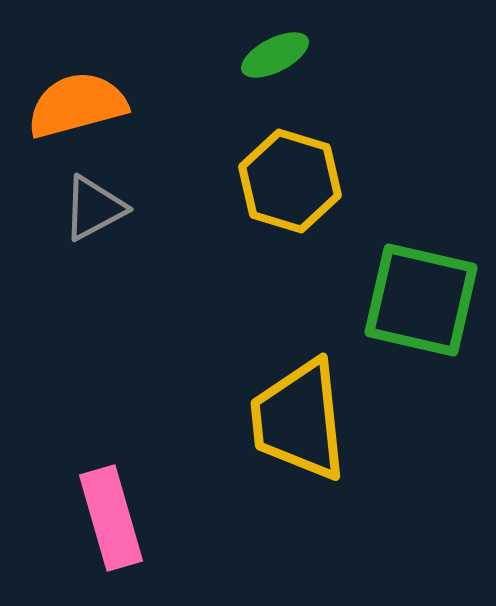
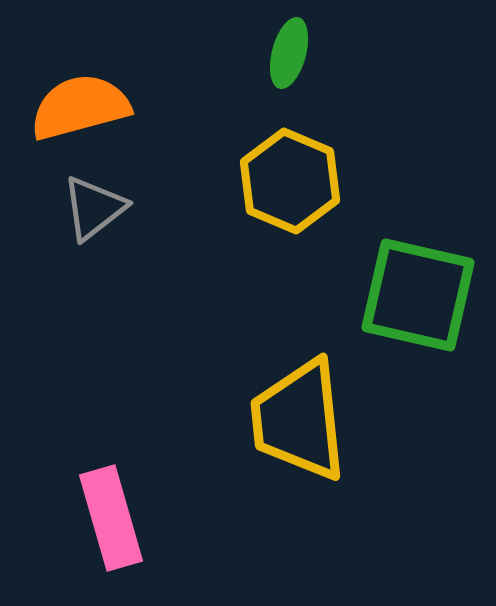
green ellipse: moved 14 px right, 2 px up; rotated 48 degrees counterclockwise
orange semicircle: moved 3 px right, 2 px down
yellow hexagon: rotated 6 degrees clockwise
gray triangle: rotated 10 degrees counterclockwise
green square: moved 3 px left, 5 px up
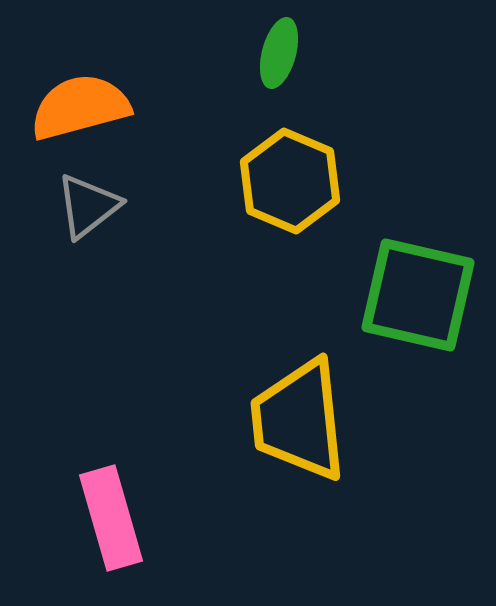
green ellipse: moved 10 px left
gray triangle: moved 6 px left, 2 px up
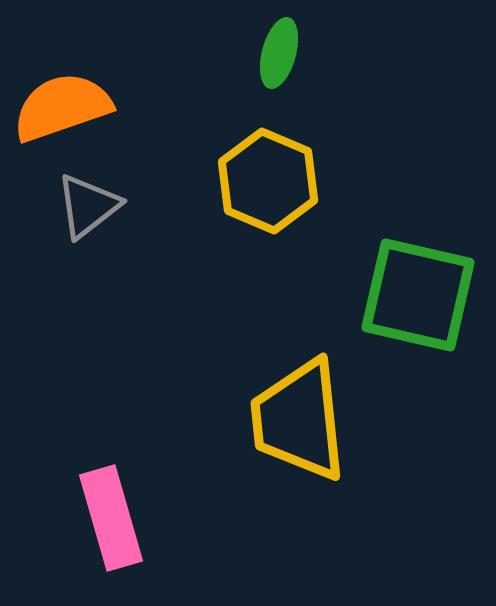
orange semicircle: moved 18 px left; rotated 4 degrees counterclockwise
yellow hexagon: moved 22 px left
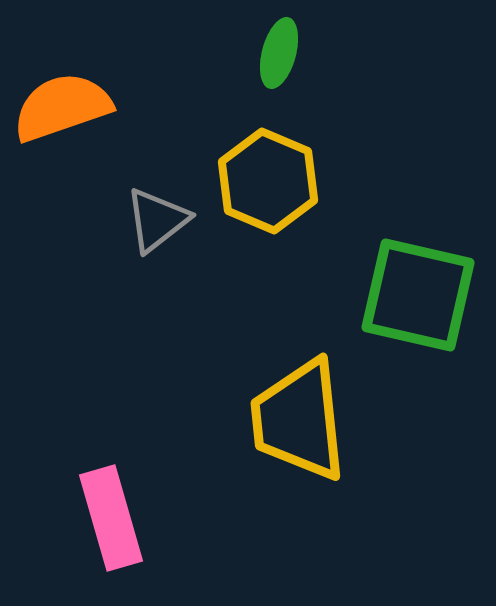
gray triangle: moved 69 px right, 14 px down
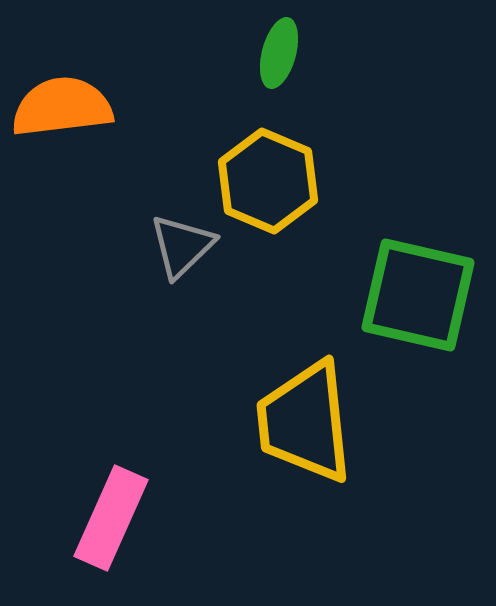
orange semicircle: rotated 12 degrees clockwise
gray triangle: moved 25 px right, 26 px down; rotated 6 degrees counterclockwise
yellow trapezoid: moved 6 px right, 2 px down
pink rectangle: rotated 40 degrees clockwise
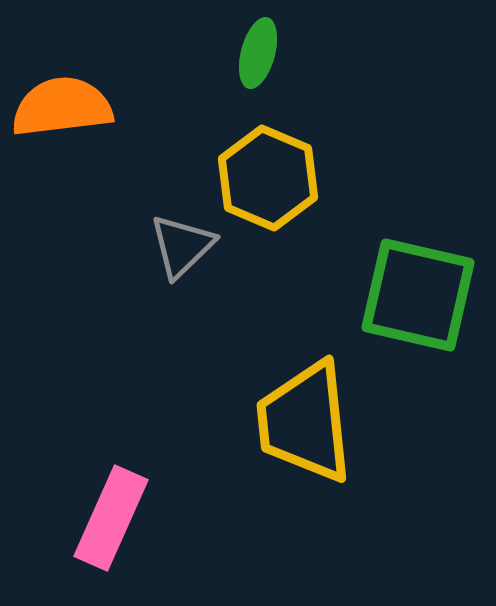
green ellipse: moved 21 px left
yellow hexagon: moved 3 px up
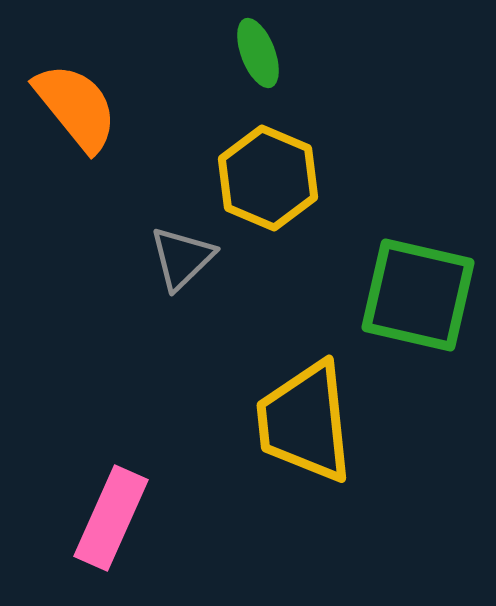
green ellipse: rotated 36 degrees counterclockwise
orange semicircle: moved 14 px right; rotated 58 degrees clockwise
gray triangle: moved 12 px down
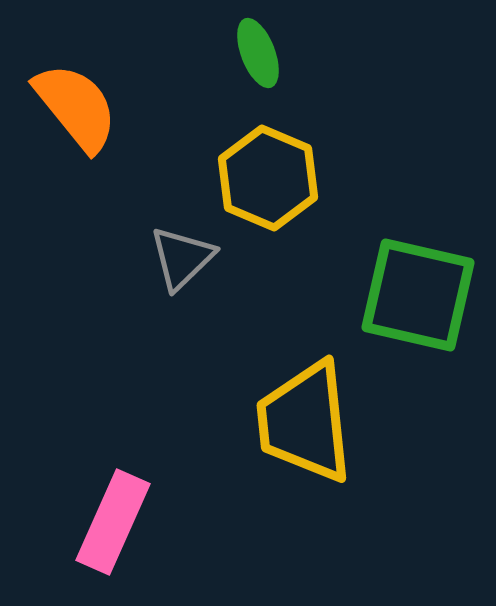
pink rectangle: moved 2 px right, 4 px down
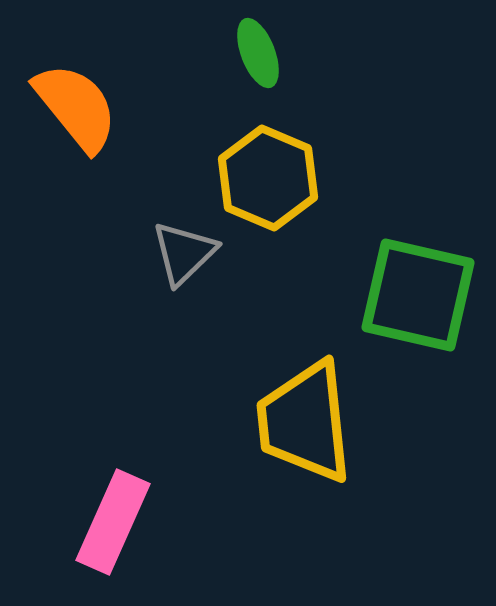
gray triangle: moved 2 px right, 5 px up
